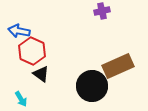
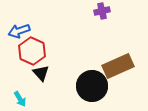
blue arrow: rotated 30 degrees counterclockwise
black triangle: moved 1 px up; rotated 12 degrees clockwise
cyan arrow: moved 1 px left
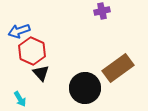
brown rectangle: moved 2 px down; rotated 12 degrees counterclockwise
black circle: moved 7 px left, 2 px down
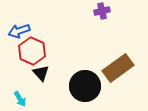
black circle: moved 2 px up
